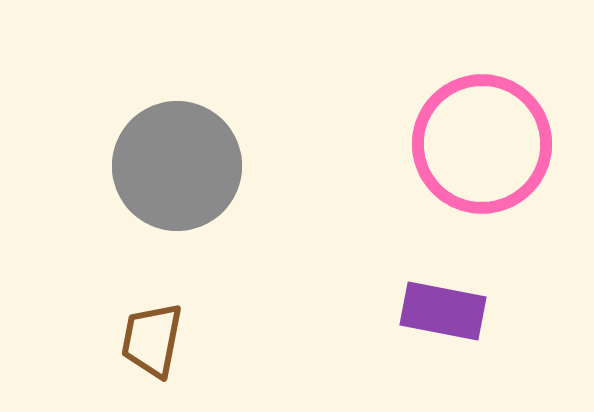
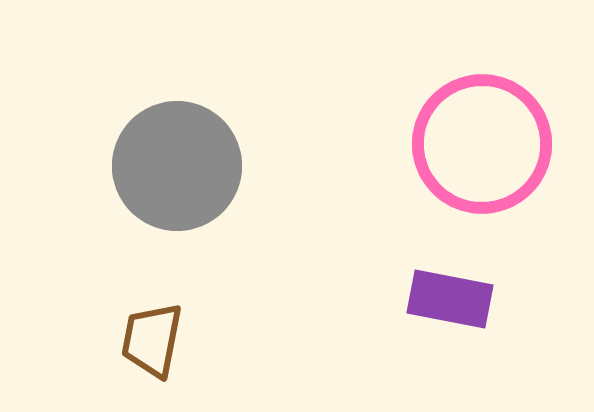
purple rectangle: moved 7 px right, 12 px up
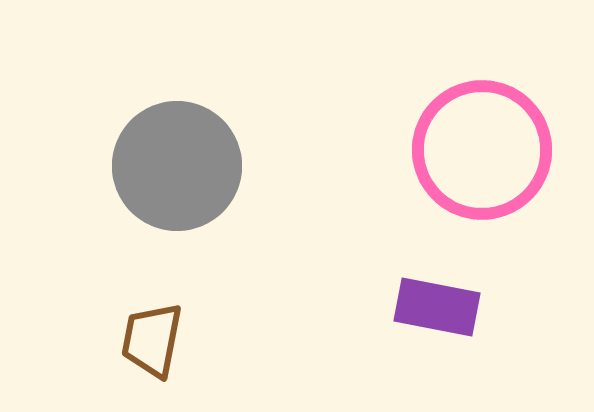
pink circle: moved 6 px down
purple rectangle: moved 13 px left, 8 px down
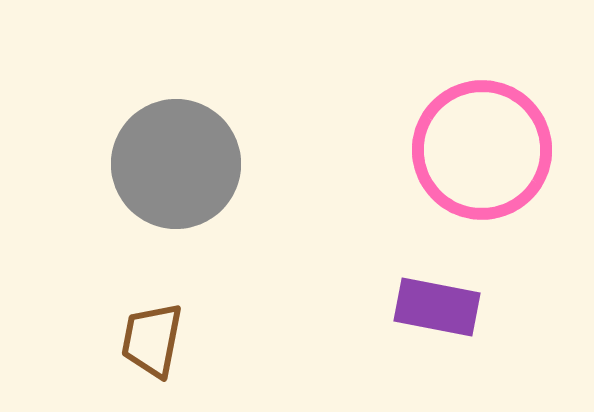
gray circle: moved 1 px left, 2 px up
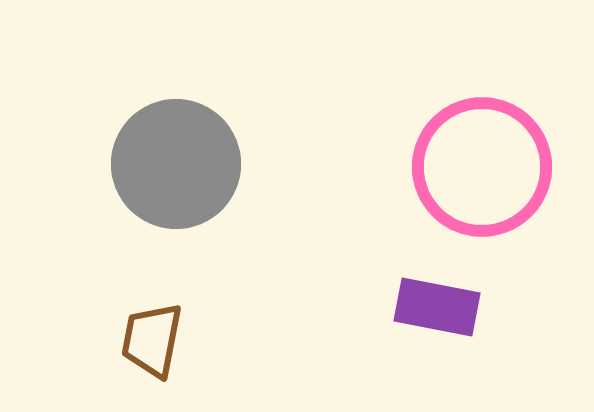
pink circle: moved 17 px down
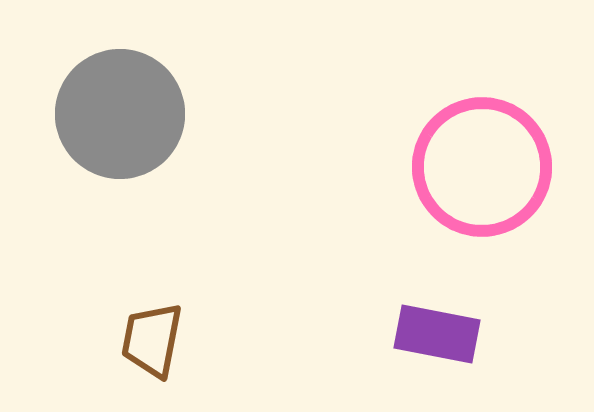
gray circle: moved 56 px left, 50 px up
purple rectangle: moved 27 px down
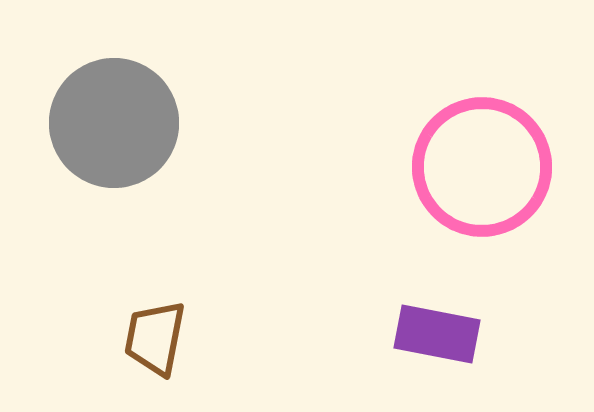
gray circle: moved 6 px left, 9 px down
brown trapezoid: moved 3 px right, 2 px up
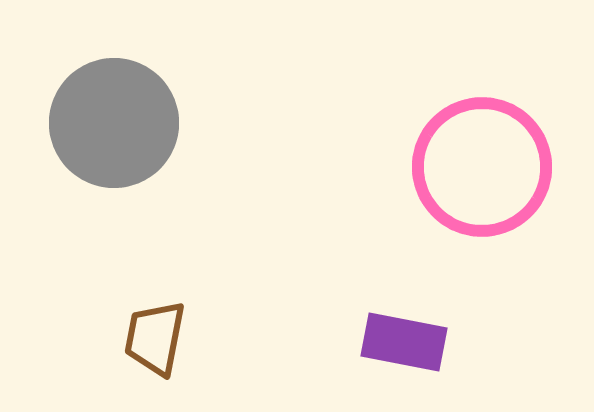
purple rectangle: moved 33 px left, 8 px down
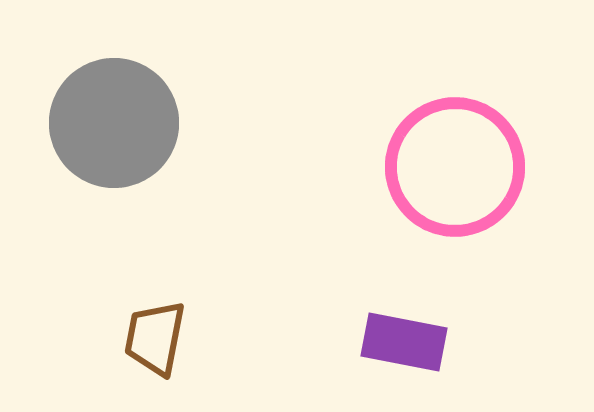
pink circle: moved 27 px left
